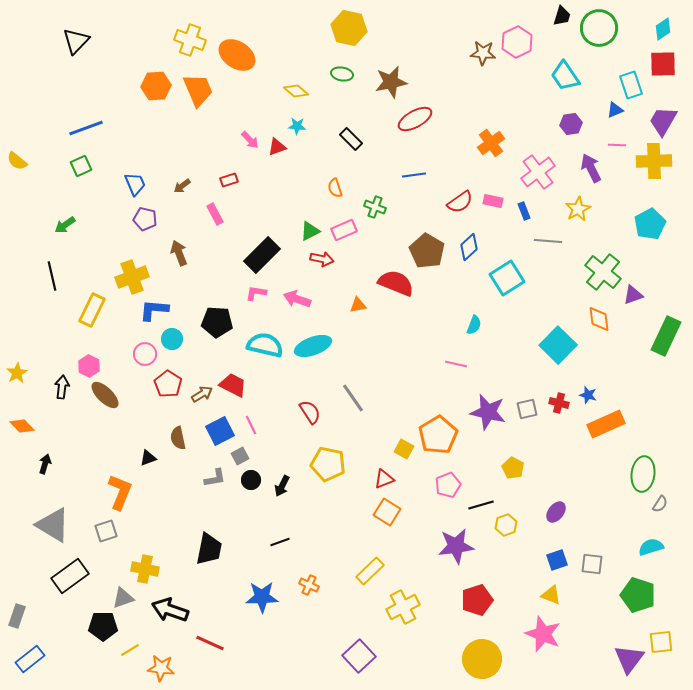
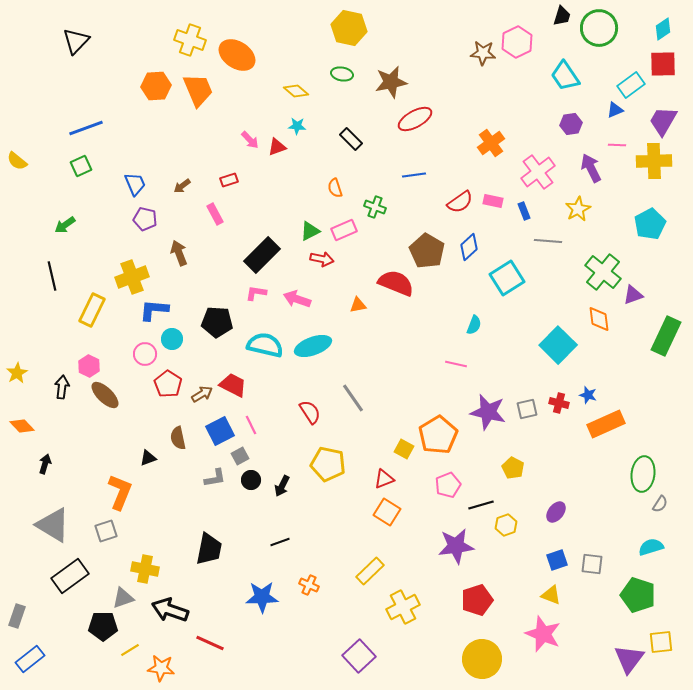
cyan rectangle at (631, 85): rotated 72 degrees clockwise
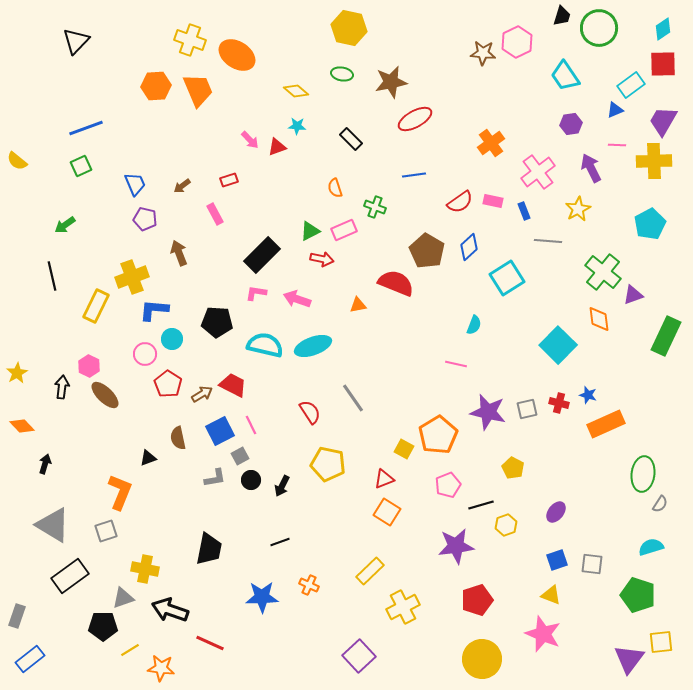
yellow rectangle at (92, 310): moved 4 px right, 4 px up
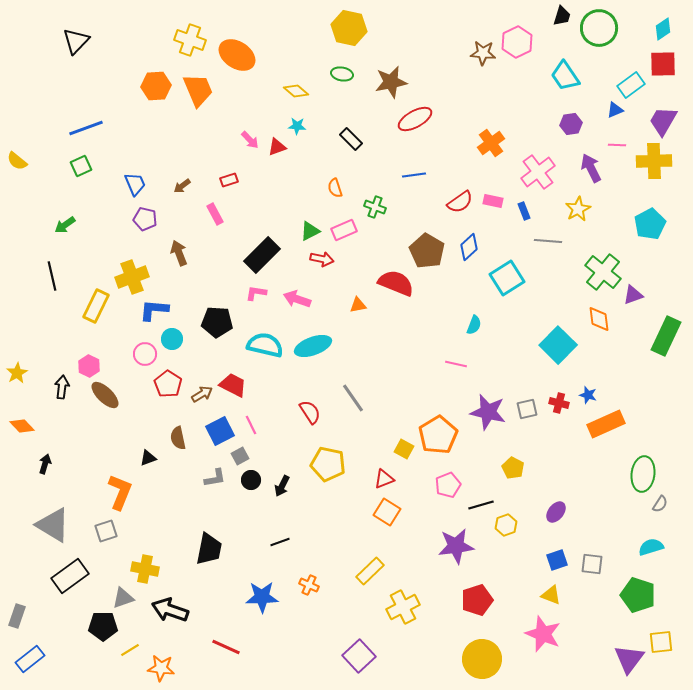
red line at (210, 643): moved 16 px right, 4 px down
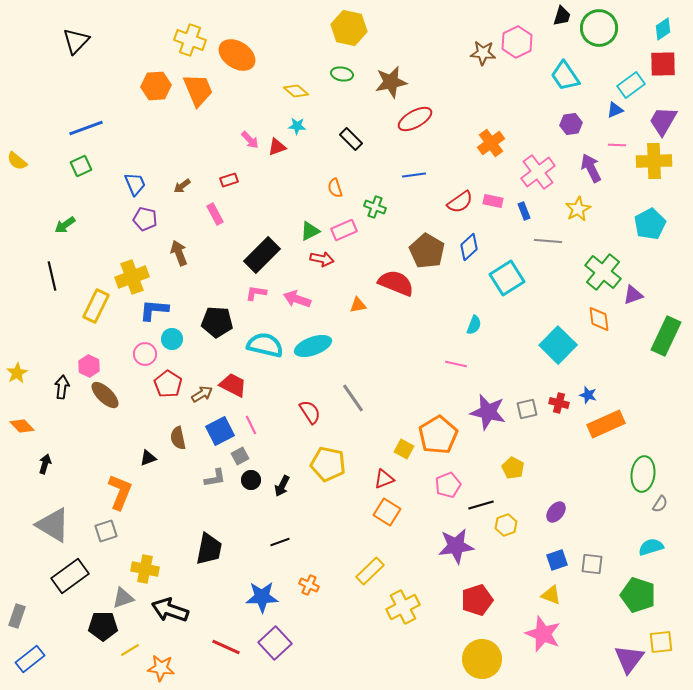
purple square at (359, 656): moved 84 px left, 13 px up
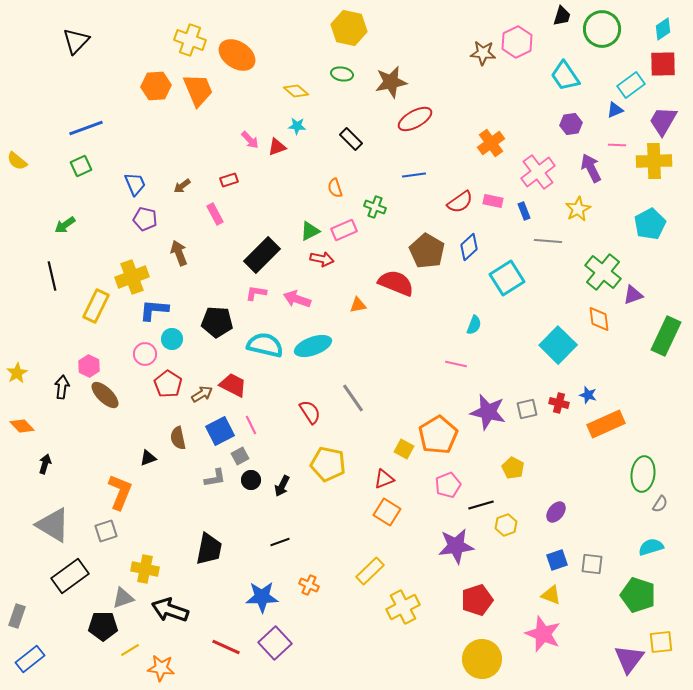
green circle at (599, 28): moved 3 px right, 1 px down
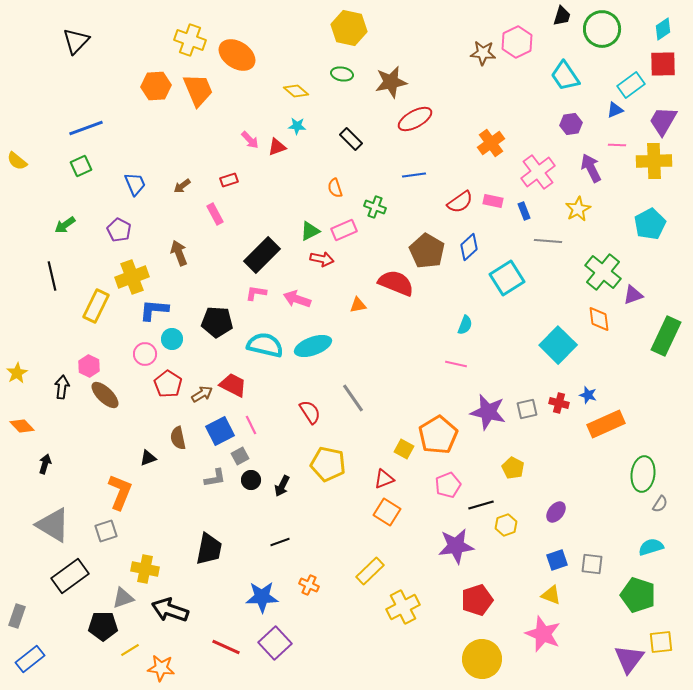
purple pentagon at (145, 219): moved 26 px left, 11 px down; rotated 15 degrees clockwise
cyan semicircle at (474, 325): moved 9 px left
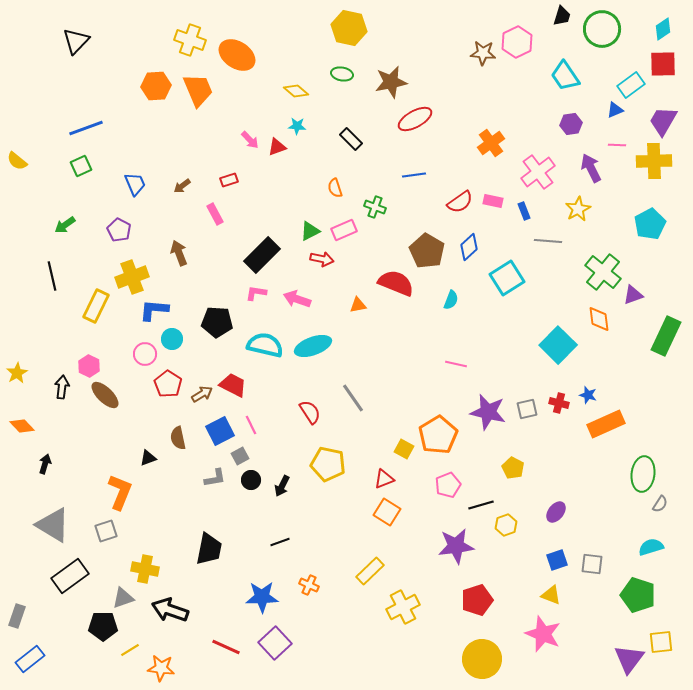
cyan semicircle at (465, 325): moved 14 px left, 25 px up
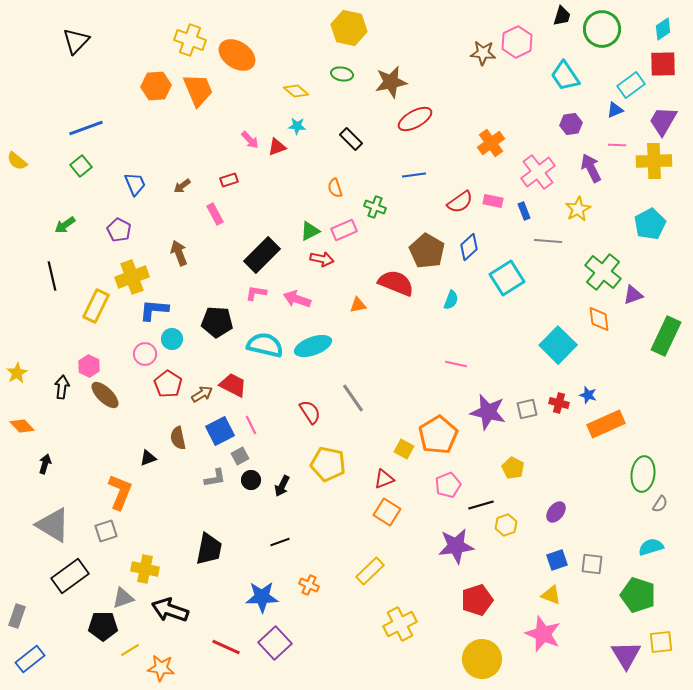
green square at (81, 166): rotated 15 degrees counterclockwise
yellow cross at (403, 607): moved 3 px left, 17 px down
purple triangle at (629, 659): moved 3 px left, 4 px up; rotated 8 degrees counterclockwise
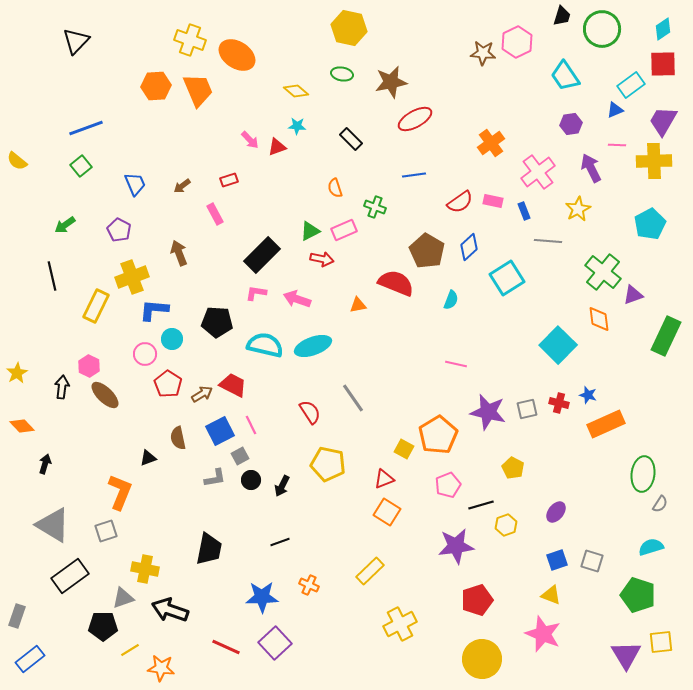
gray square at (592, 564): moved 3 px up; rotated 10 degrees clockwise
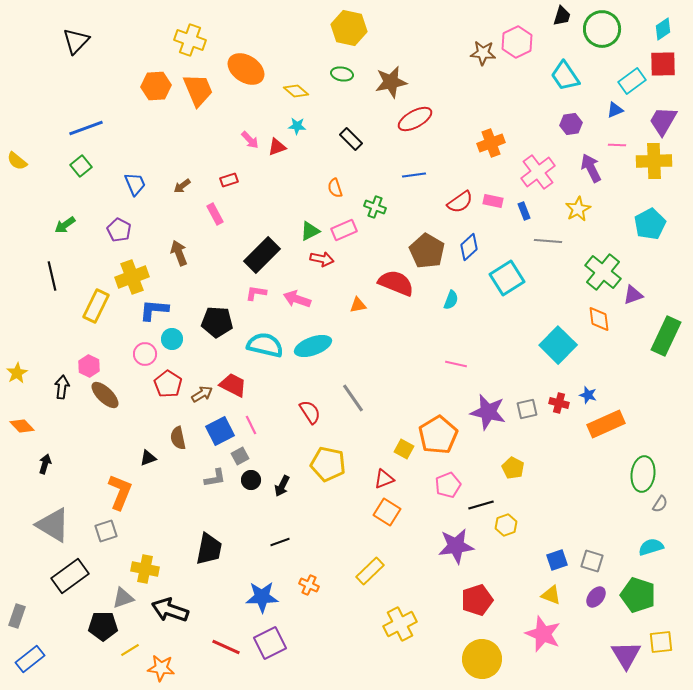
orange ellipse at (237, 55): moved 9 px right, 14 px down
cyan rectangle at (631, 85): moved 1 px right, 4 px up
orange cross at (491, 143): rotated 16 degrees clockwise
purple ellipse at (556, 512): moved 40 px right, 85 px down
purple square at (275, 643): moved 5 px left; rotated 16 degrees clockwise
